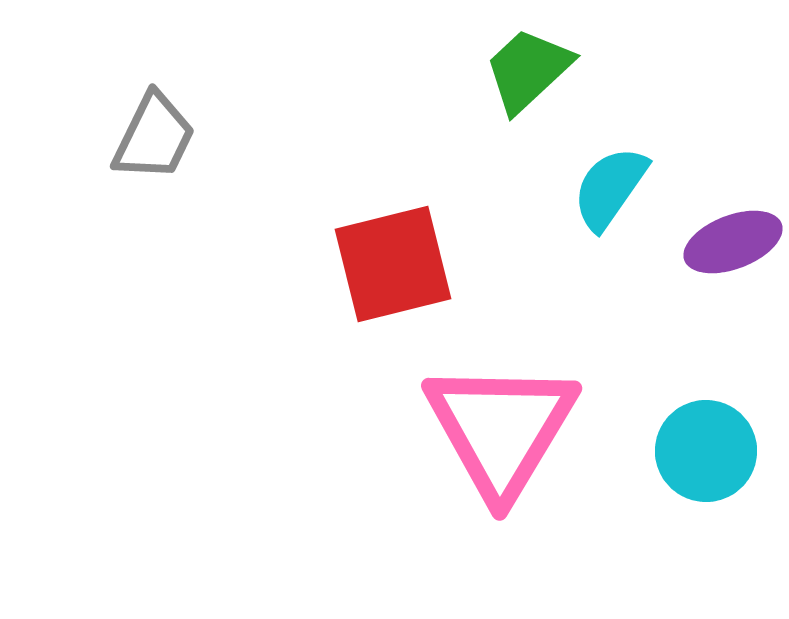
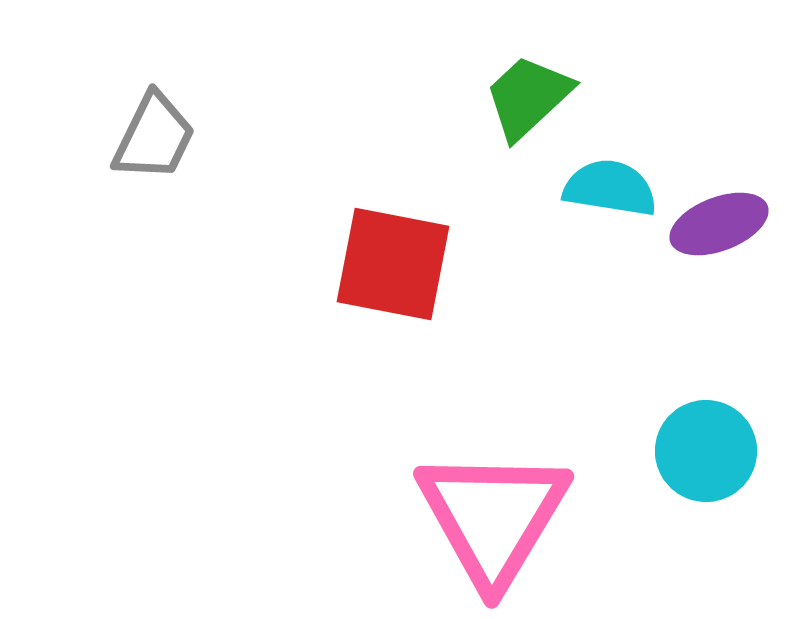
green trapezoid: moved 27 px down
cyan semicircle: rotated 64 degrees clockwise
purple ellipse: moved 14 px left, 18 px up
red square: rotated 25 degrees clockwise
pink triangle: moved 8 px left, 88 px down
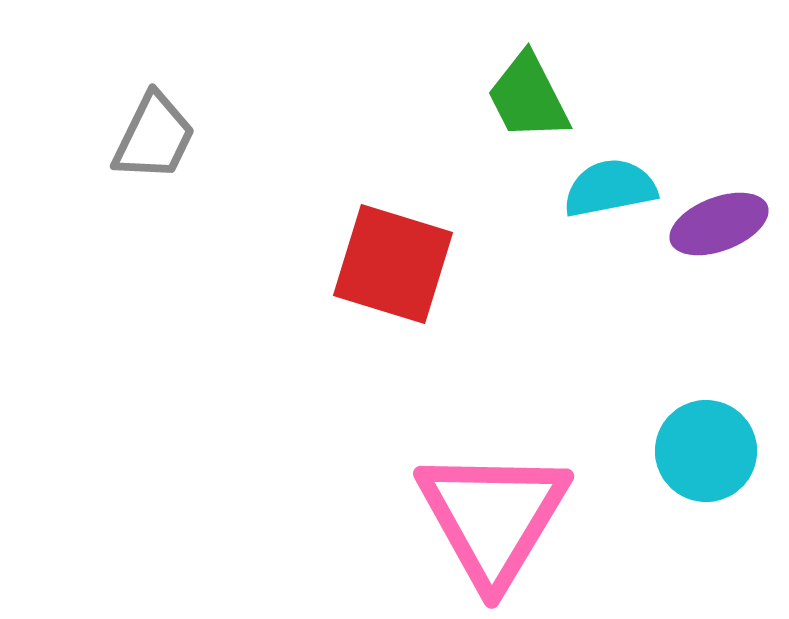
green trapezoid: rotated 74 degrees counterclockwise
cyan semicircle: rotated 20 degrees counterclockwise
red square: rotated 6 degrees clockwise
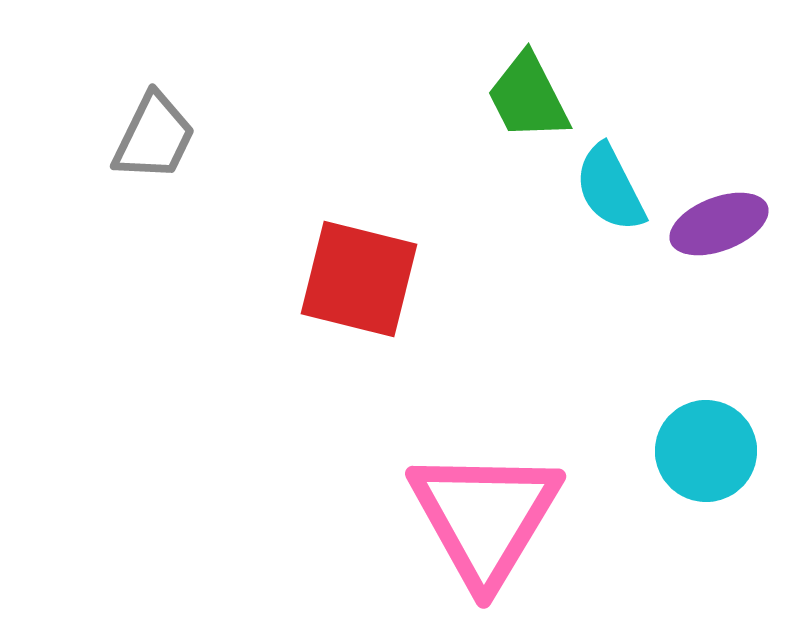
cyan semicircle: rotated 106 degrees counterclockwise
red square: moved 34 px left, 15 px down; rotated 3 degrees counterclockwise
pink triangle: moved 8 px left
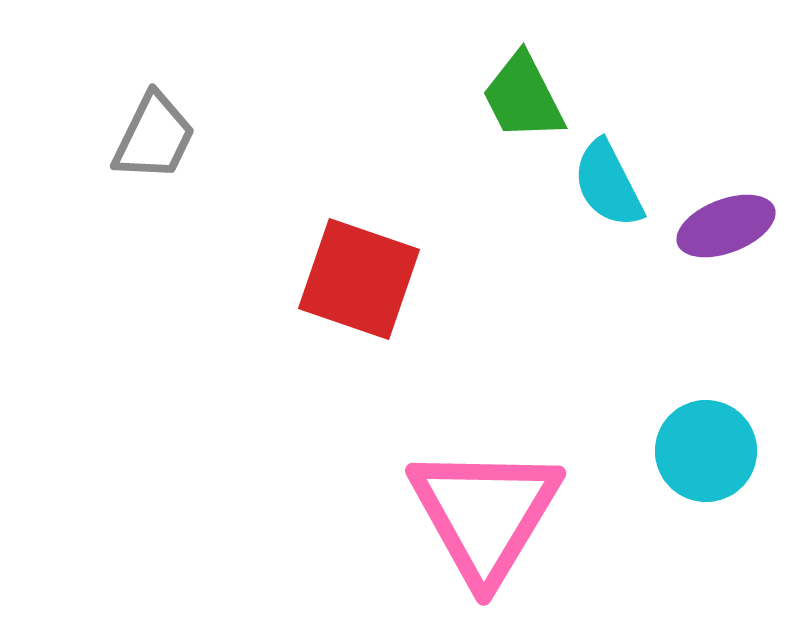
green trapezoid: moved 5 px left
cyan semicircle: moved 2 px left, 4 px up
purple ellipse: moved 7 px right, 2 px down
red square: rotated 5 degrees clockwise
pink triangle: moved 3 px up
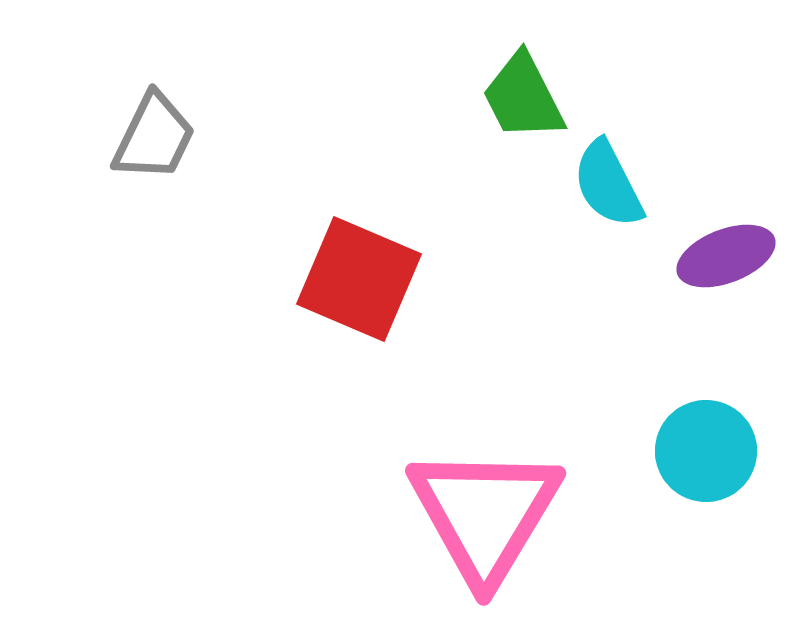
purple ellipse: moved 30 px down
red square: rotated 4 degrees clockwise
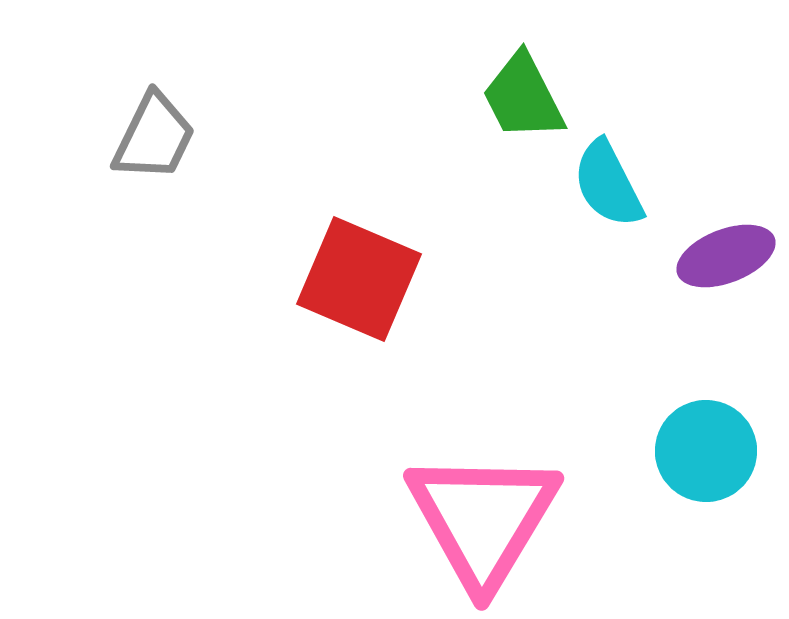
pink triangle: moved 2 px left, 5 px down
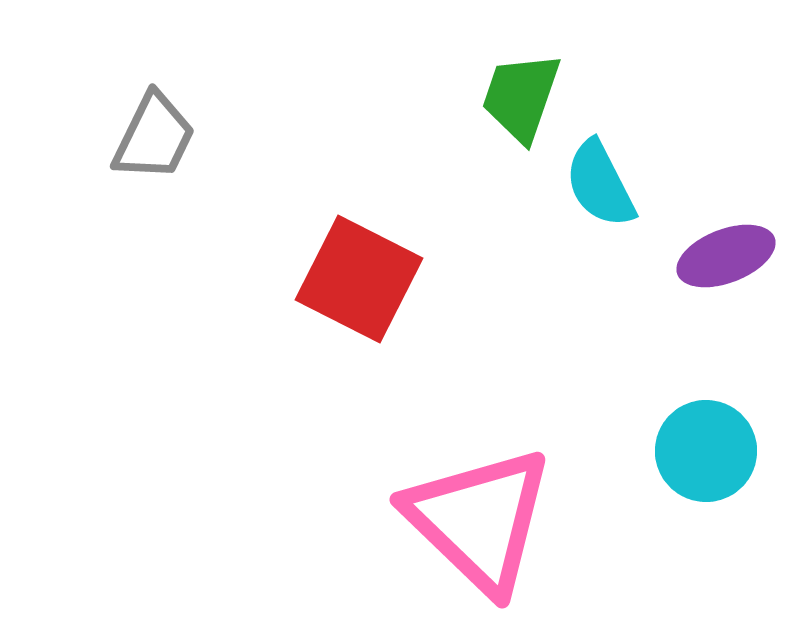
green trapezoid: moved 2 px left; rotated 46 degrees clockwise
cyan semicircle: moved 8 px left
red square: rotated 4 degrees clockwise
pink triangle: moved 4 px left, 1 px down; rotated 17 degrees counterclockwise
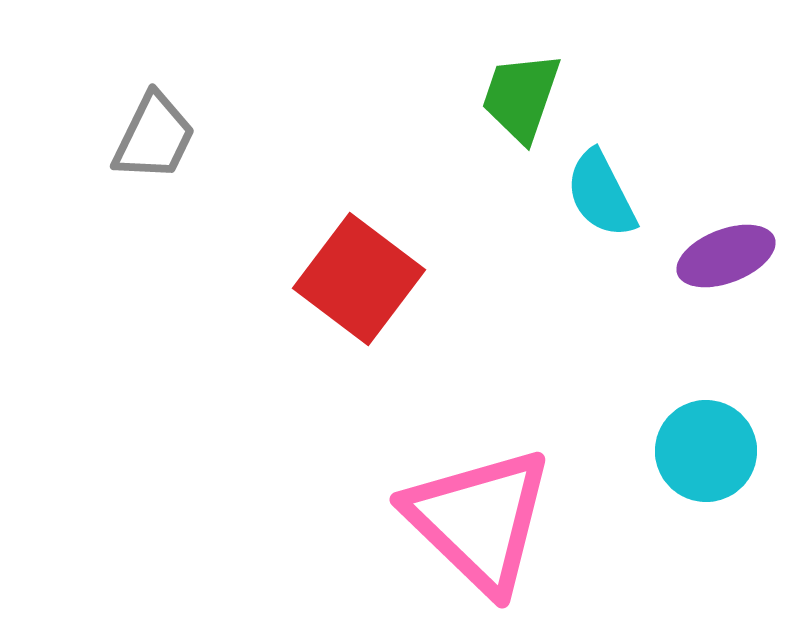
cyan semicircle: moved 1 px right, 10 px down
red square: rotated 10 degrees clockwise
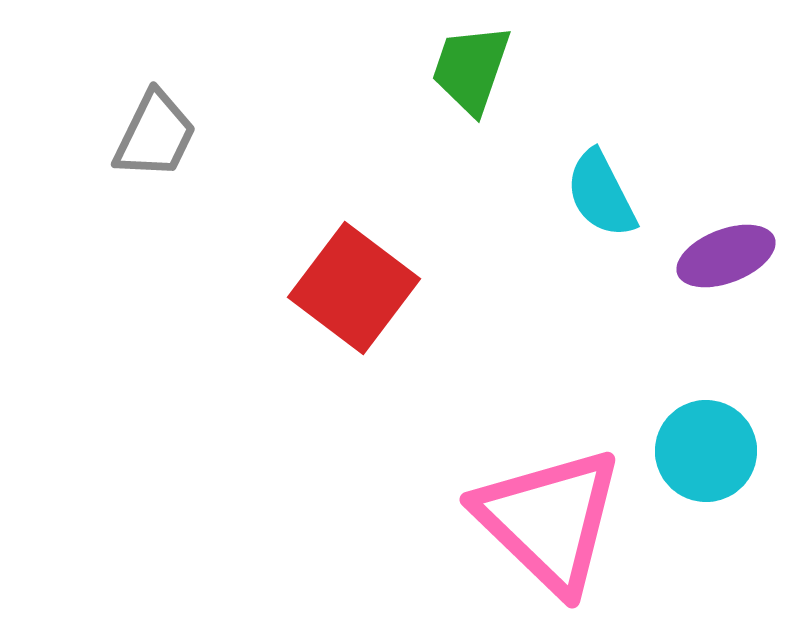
green trapezoid: moved 50 px left, 28 px up
gray trapezoid: moved 1 px right, 2 px up
red square: moved 5 px left, 9 px down
pink triangle: moved 70 px right
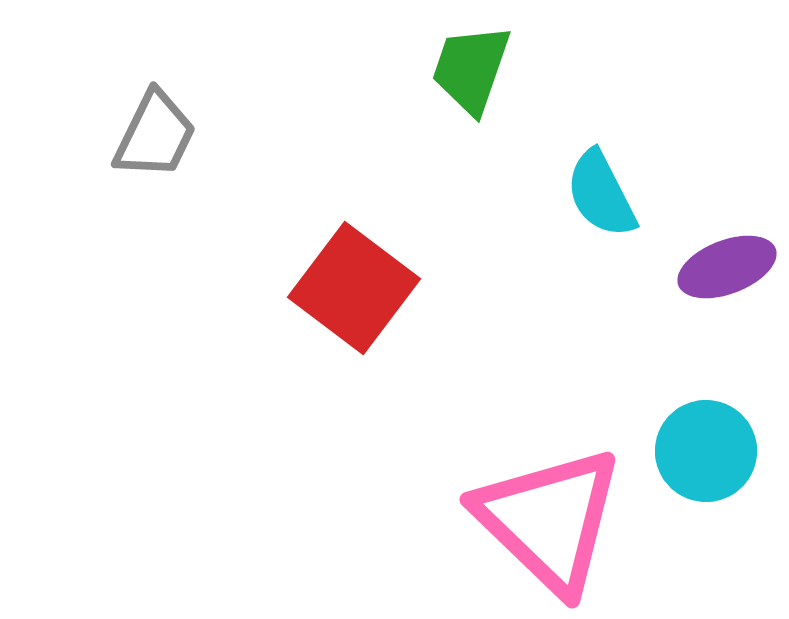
purple ellipse: moved 1 px right, 11 px down
